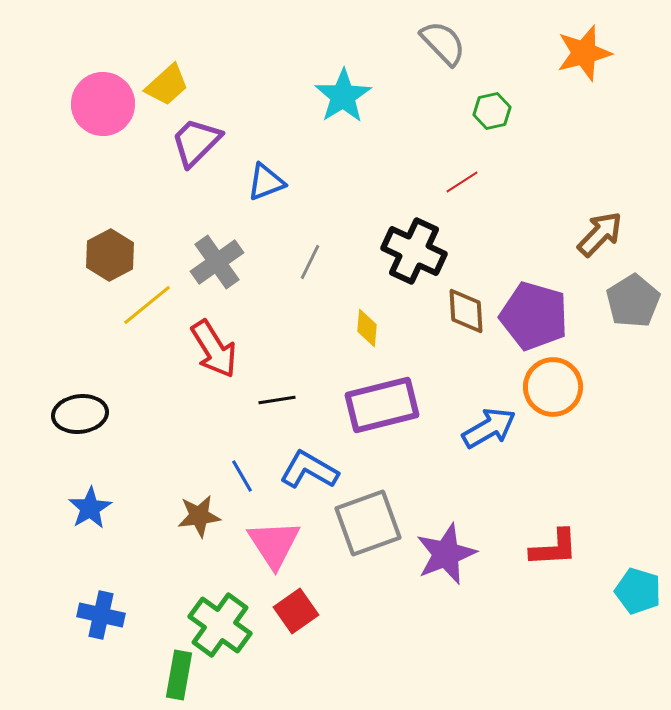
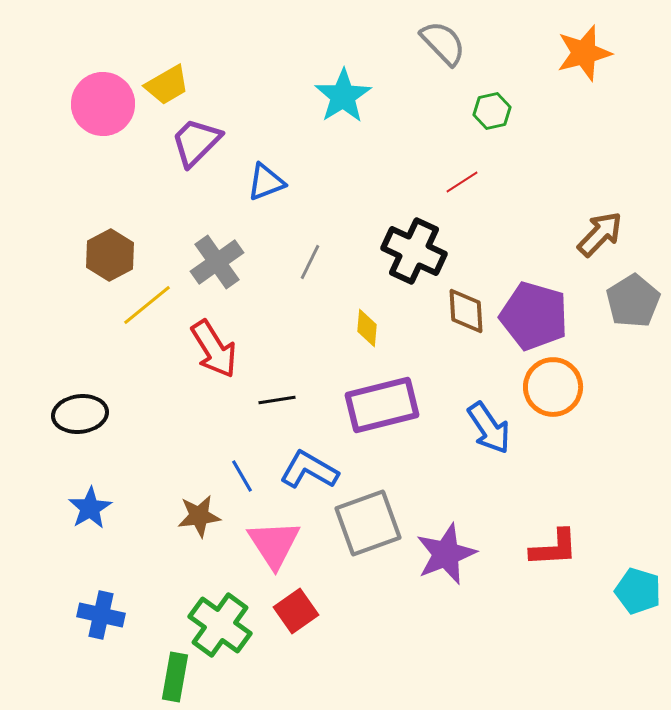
yellow trapezoid: rotated 12 degrees clockwise
blue arrow: rotated 86 degrees clockwise
green rectangle: moved 4 px left, 2 px down
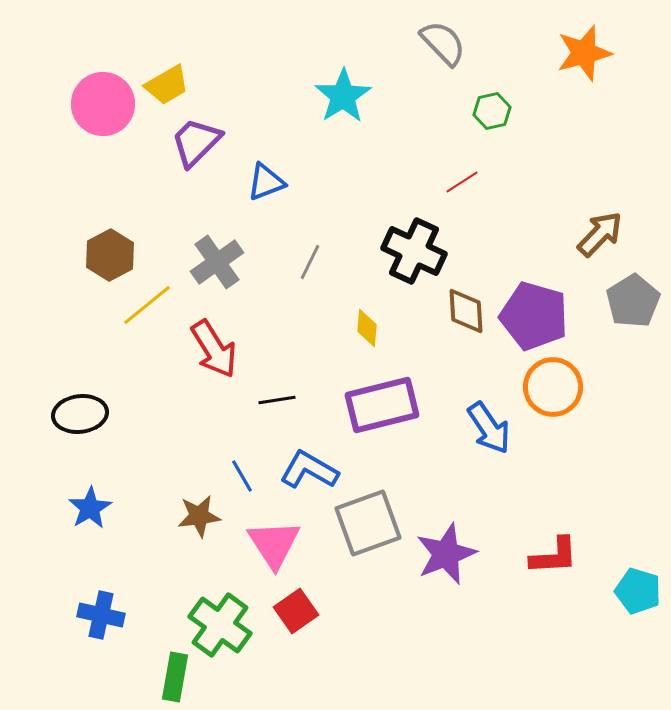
red L-shape: moved 8 px down
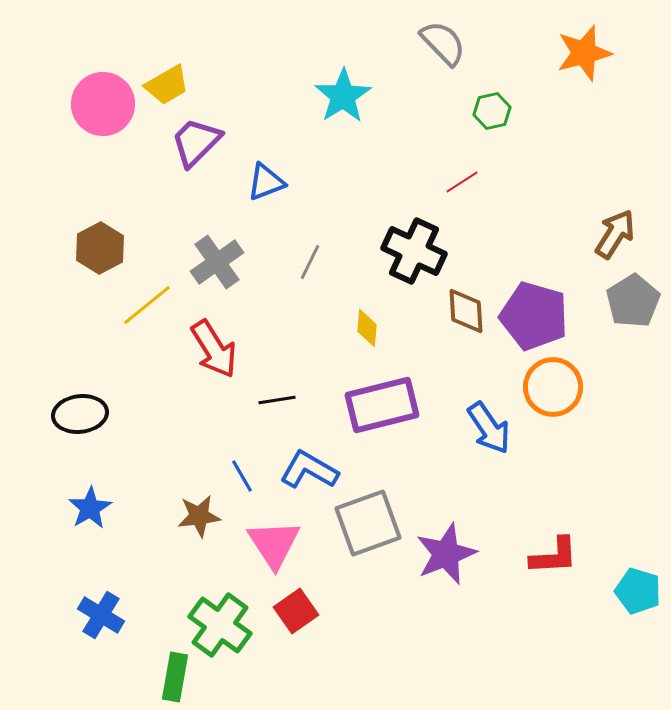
brown arrow: moved 15 px right; rotated 12 degrees counterclockwise
brown hexagon: moved 10 px left, 7 px up
blue cross: rotated 18 degrees clockwise
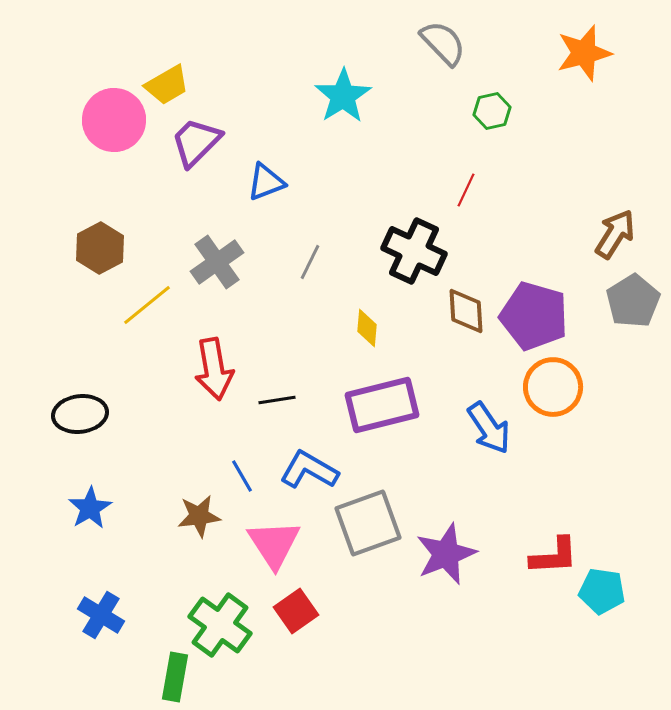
pink circle: moved 11 px right, 16 px down
red line: moved 4 px right, 8 px down; rotated 32 degrees counterclockwise
red arrow: moved 20 px down; rotated 22 degrees clockwise
cyan pentagon: moved 36 px left; rotated 9 degrees counterclockwise
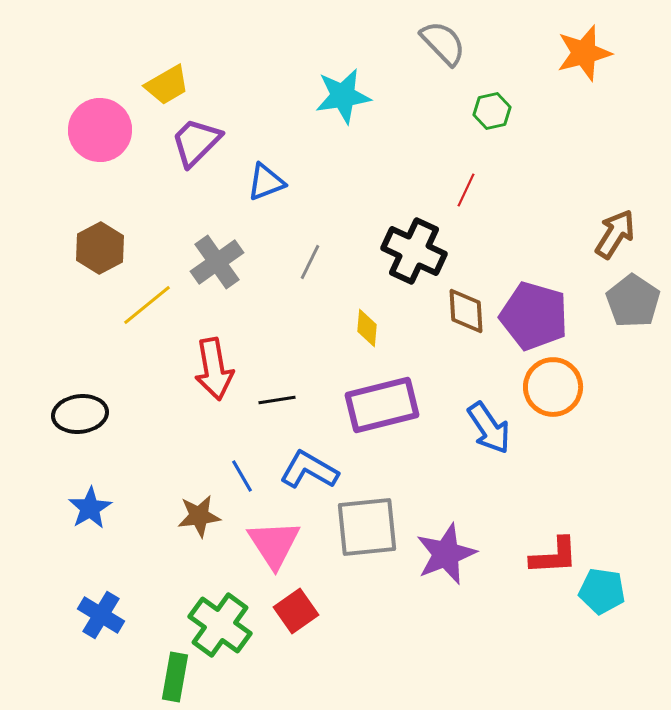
cyan star: rotated 24 degrees clockwise
pink circle: moved 14 px left, 10 px down
gray pentagon: rotated 6 degrees counterclockwise
gray square: moved 1 px left, 4 px down; rotated 14 degrees clockwise
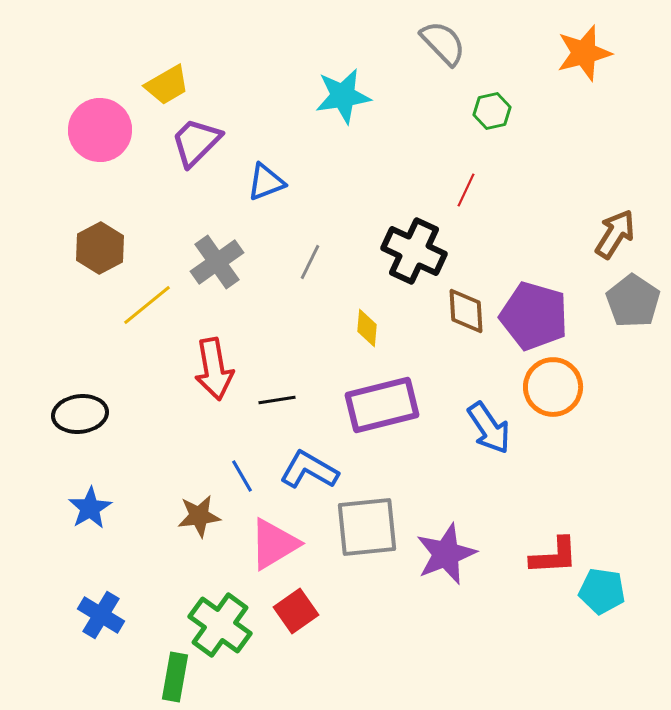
pink triangle: rotated 32 degrees clockwise
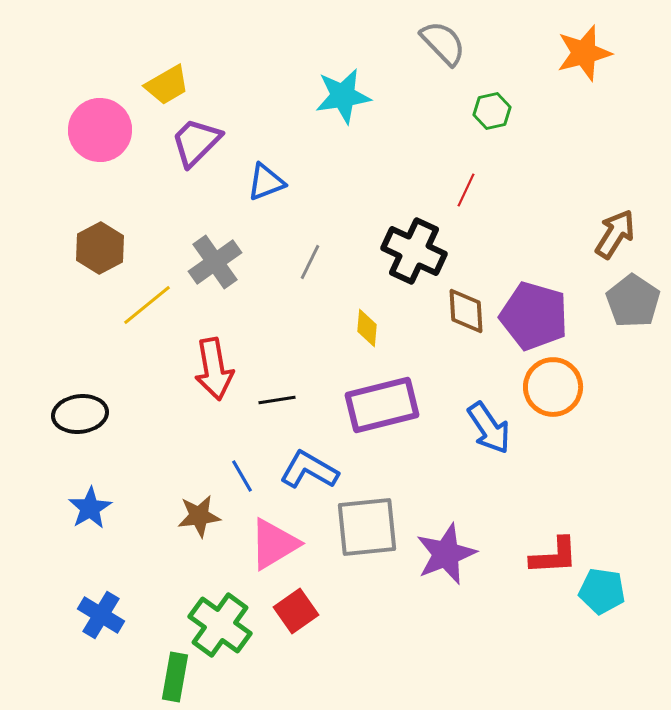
gray cross: moved 2 px left
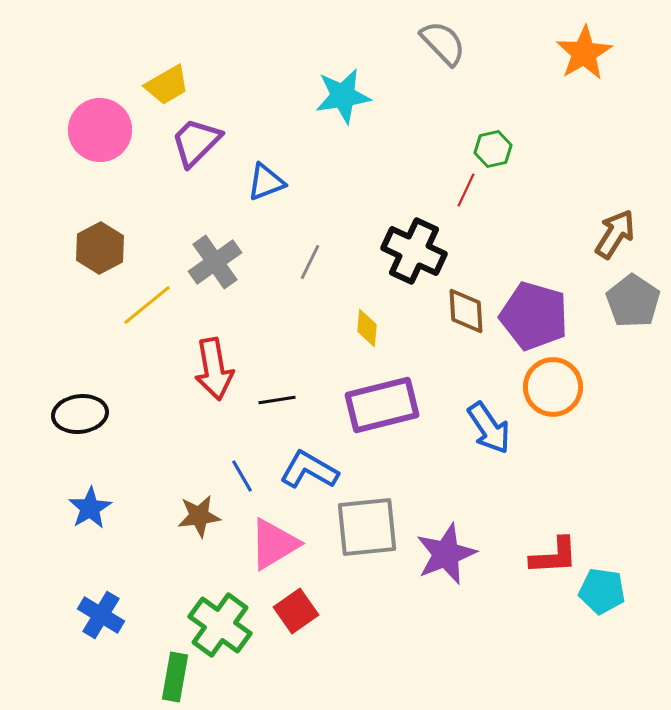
orange star: rotated 16 degrees counterclockwise
green hexagon: moved 1 px right, 38 px down
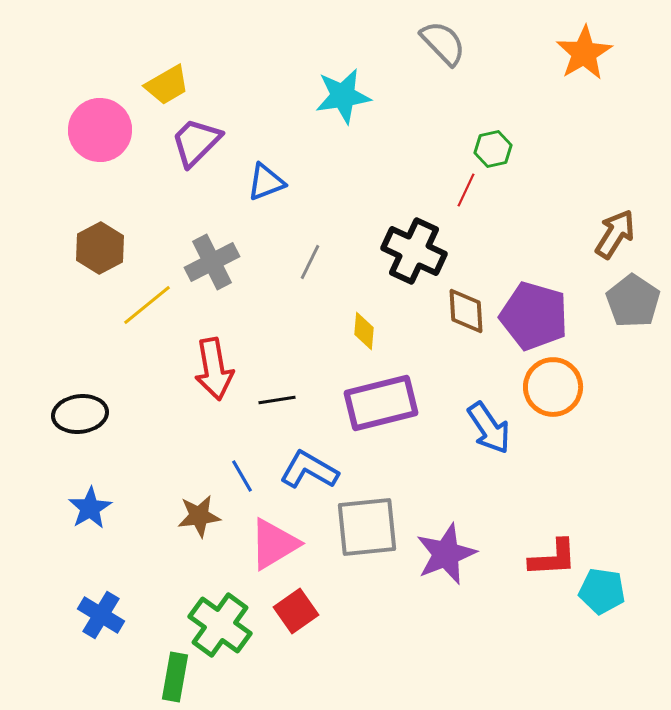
gray cross: moved 3 px left; rotated 8 degrees clockwise
yellow diamond: moved 3 px left, 3 px down
purple rectangle: moved 1 px left, 2 px up
red L-shape: moved 1 px left, 2 px down
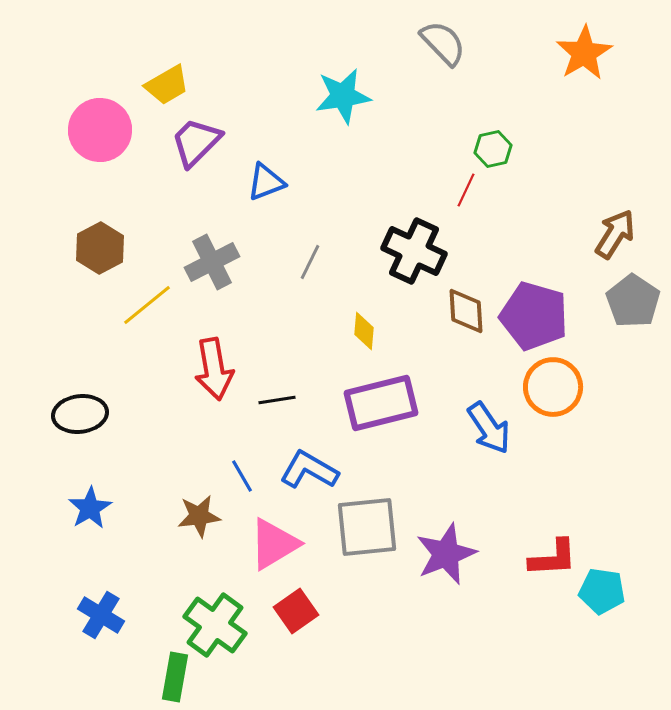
green cross: moved 5 px left
